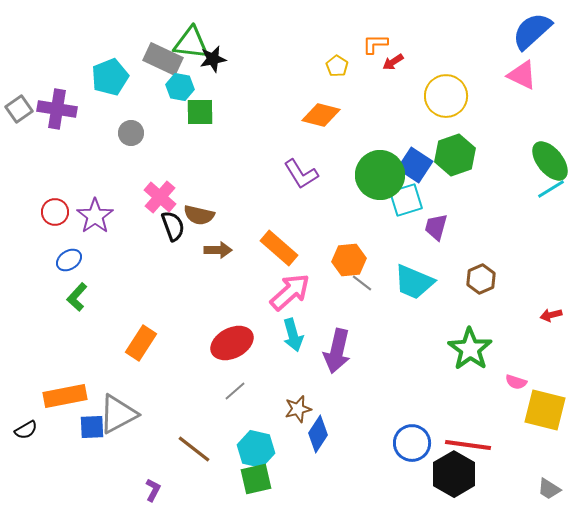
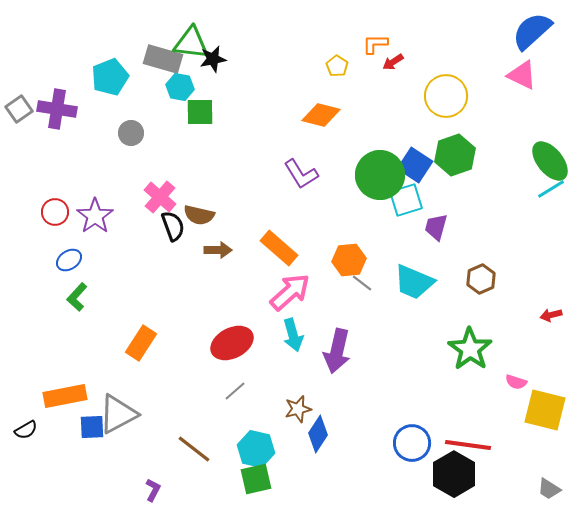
gray rectangle at (163, 59): rotated 9 degrees counterclockwise
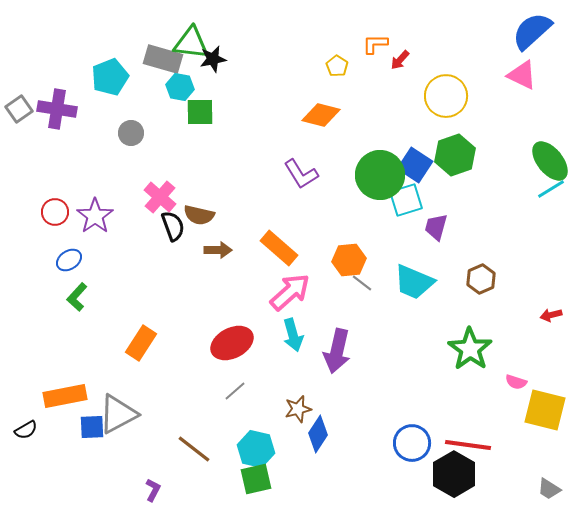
red arrow at (393, 62): moved 7 px right, 2 px up; rotated 15 degrees counterclockwise
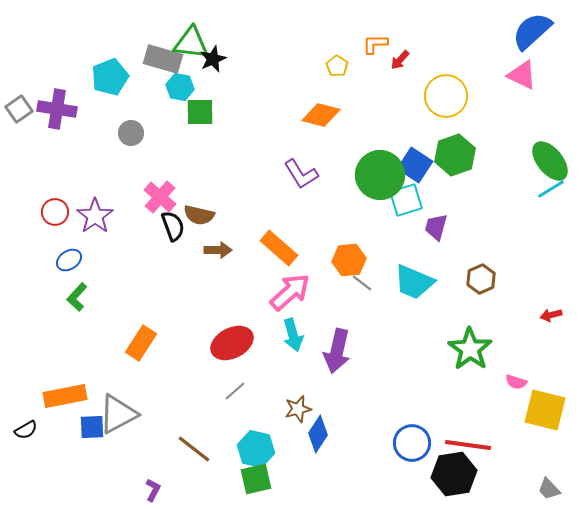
black star at (213, 59): rotated 12 degrees counterclockwise
black hexagon at (454, 474): rotated 21 degrees clockwise
gray trapezoid at (549, 489): rotated 15 degrees clockwise
